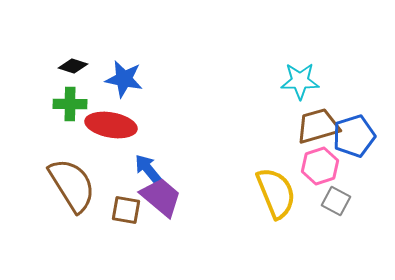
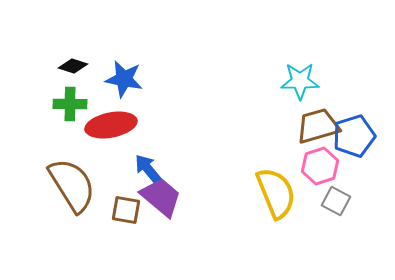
red ellipse: rotated 21 degrees counterclockwise
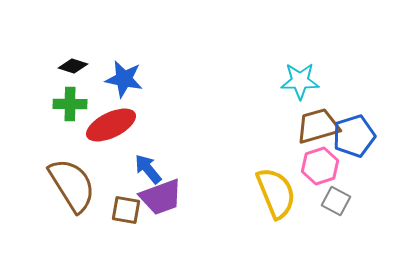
red ellipse: rotated 15 degrees counterclockwise
purple trapezoid: rotated 120 degrees clockwise
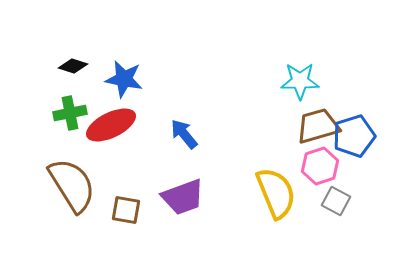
green cross: moved 9 px down; rotated 12 degrees counterclockwise
blue arrow: moved 36 px right, 35 px up
purple trapezoid: moved 22 px right
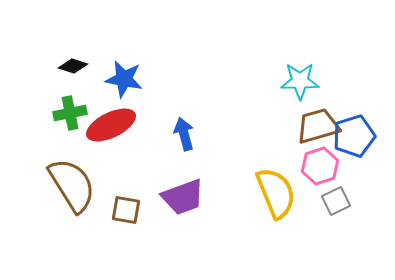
blue arrow: rotated 24 degrees clockwise
gray square: rotated 36 degrees clockwise
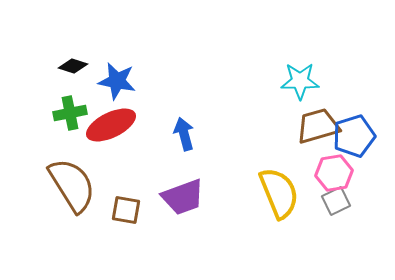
blue star: moved 7 px left, 2 px down
pink hexagon: moved 14 px right, 7 px down; rotated 9 degrees clockwise
yellow semicircle: moved 3 px right
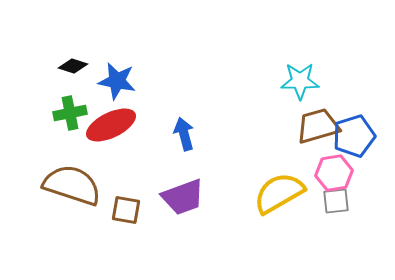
brown semicircle: rotated 40 degrees counterclockwise
yellow semicircle: rotated 98 degrees counterclockwise
gray square: rotated 20 degrees clockwise
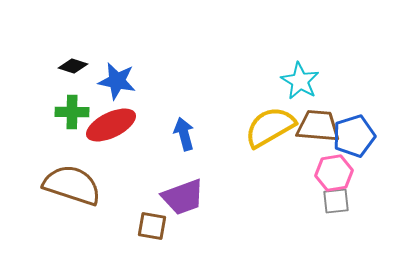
cyan star: rotated 30 degrees clockwise
green cross: moved 2 px right, 1 px up; rotated 12 degrees clockwise
brown trapezoid: rotated 21 degrees clockwise
yellow semicircle: moved 9 px left, 66 px up
brown square: moved 26 px right, 16 px down
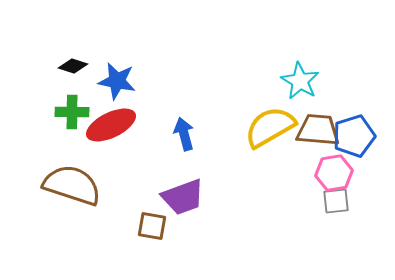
brown trapezoid: moved 4 px down
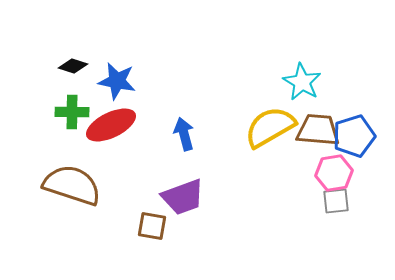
cyan star: moved 2 px right, 1 px down
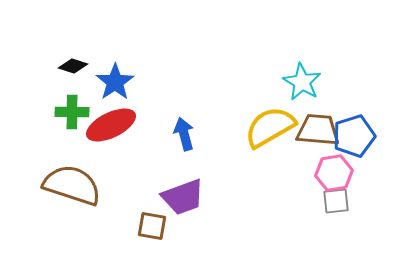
blue star: moved 2 px left, 1 px down; rotated 27 degrees clockwise
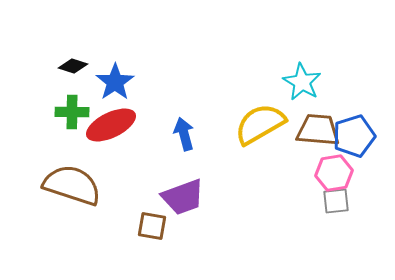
yellow semicircle: moved 10 px left, 3 px up
